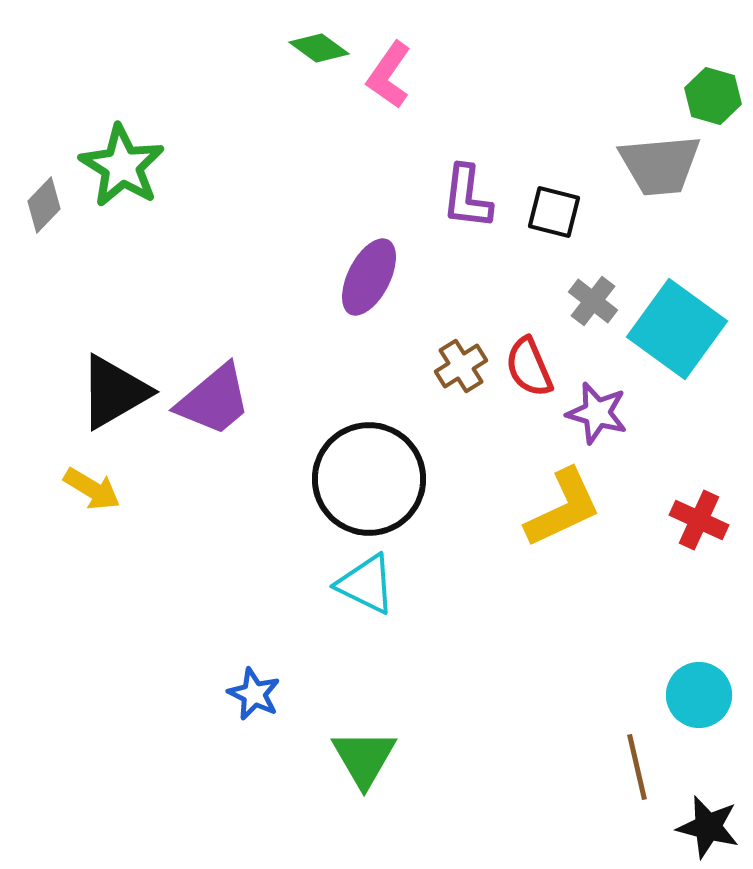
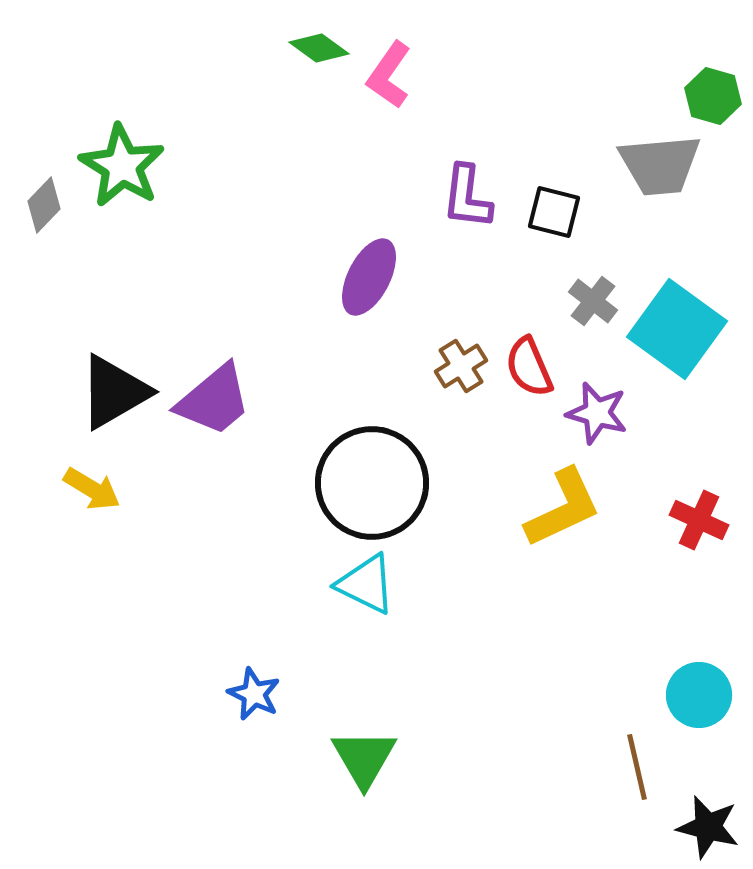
black circle: moved 3 px right, 4 px down
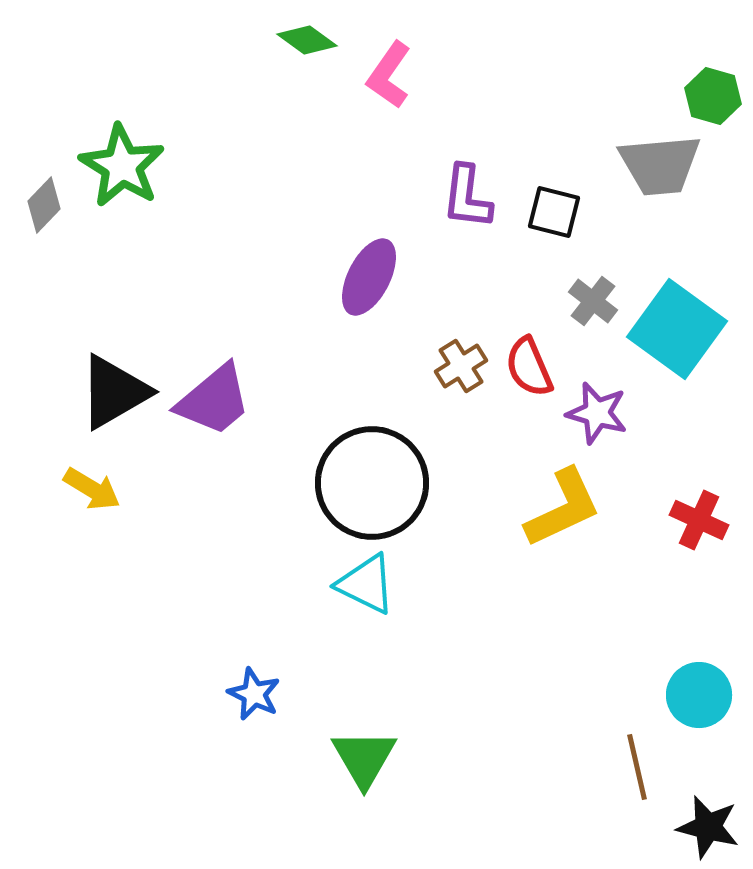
green diamond: moved 12 px left, 8 px up
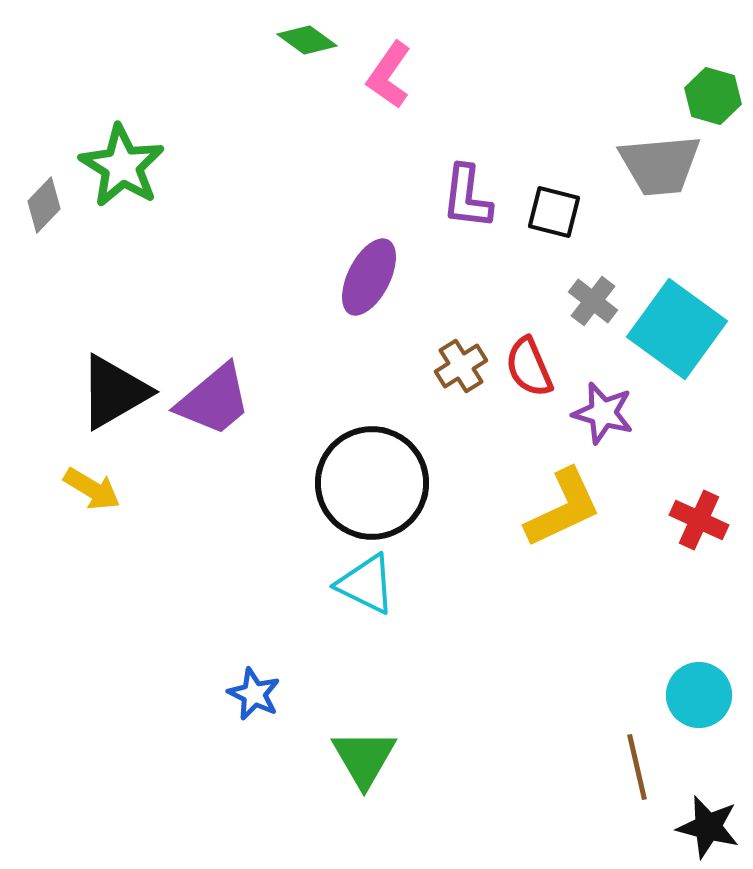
purple star: moved 6 px right
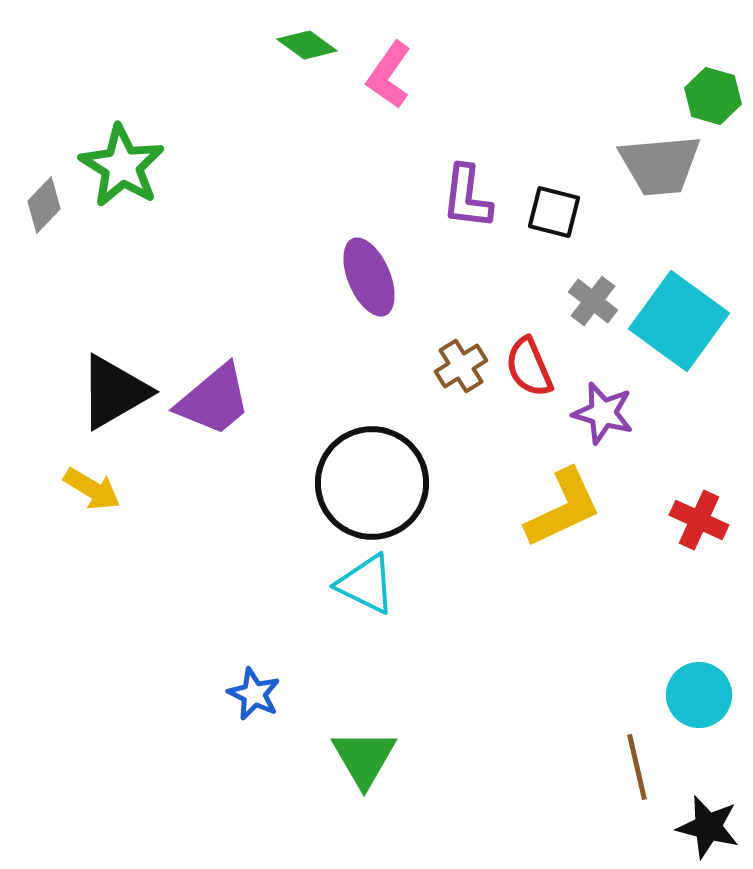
green diamond: moved 5 px down
purple ellipse: rotated 50 degrees counterclockwise
cyan square: moved 2 px right, 8 px up
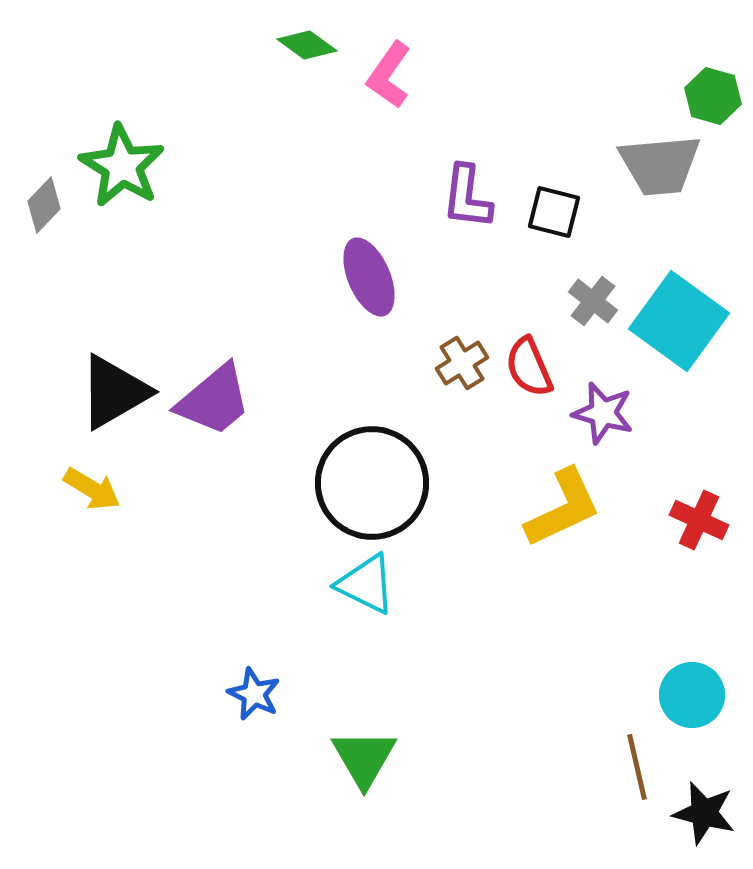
brown cross: moved 1 px right, 3 px up
cyan circle: moved 7 px left
black star: moved 4 px left, 14 px up
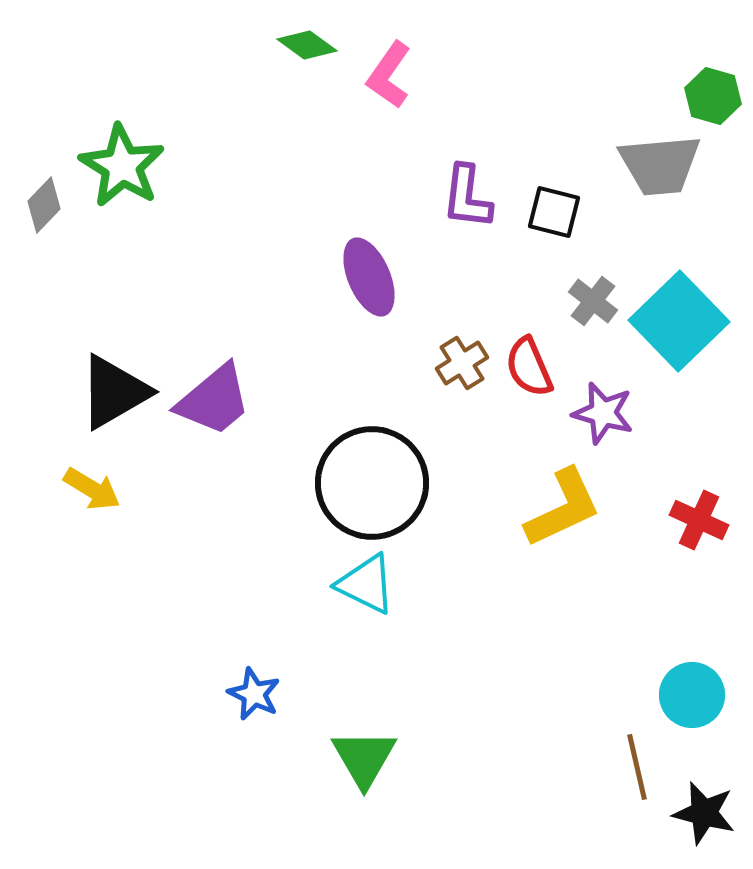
cyan square: rotated 10 degrees clockwise
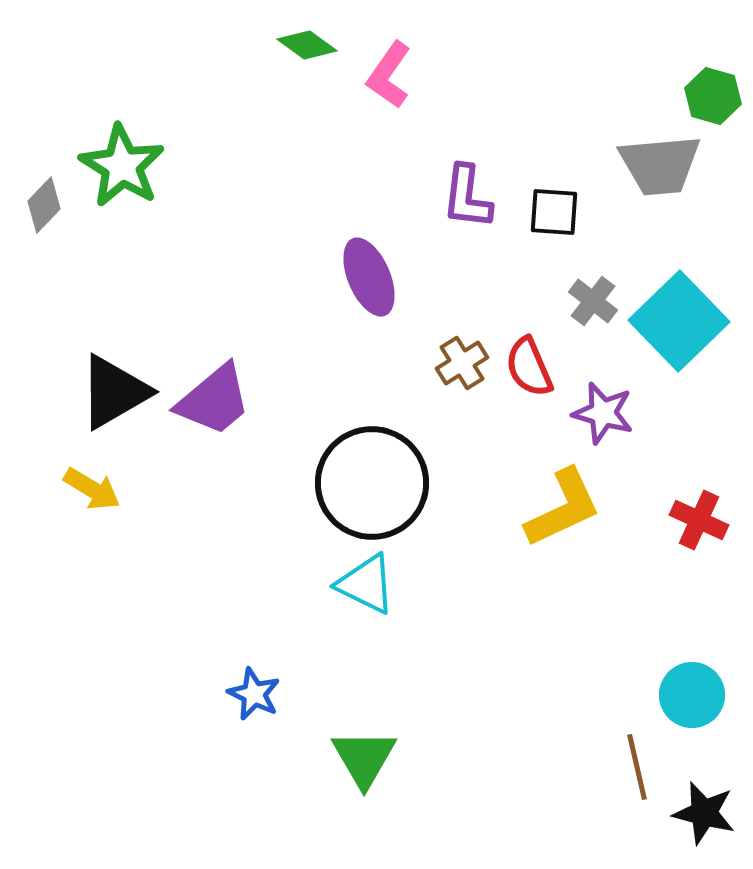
black square: rotated 10 degrees counterclockwise
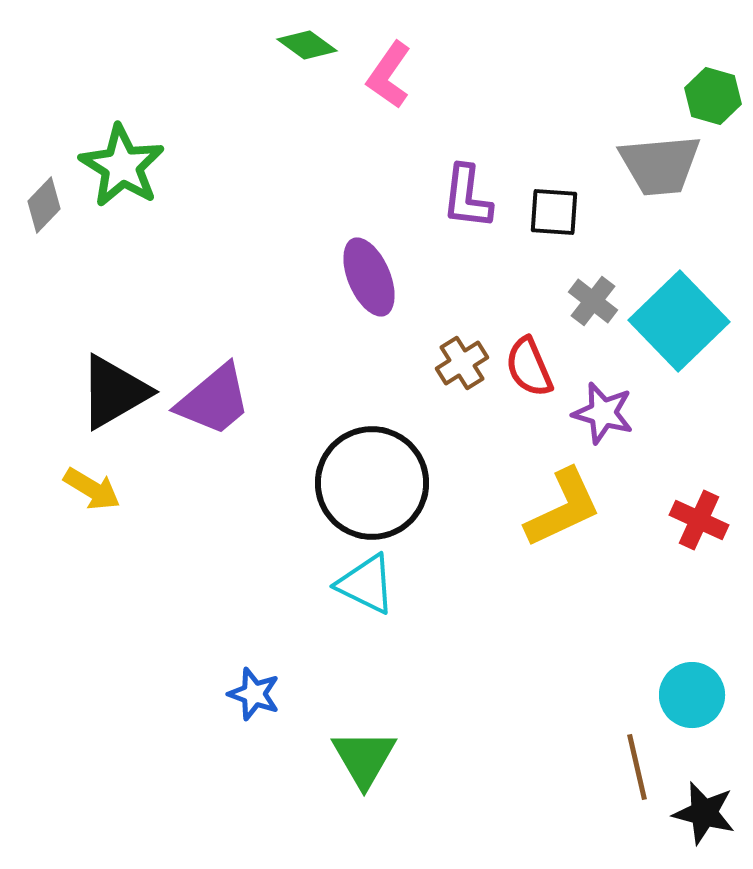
blue star: rotated 6 degrees counterclockwise
